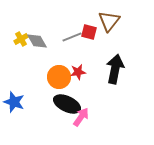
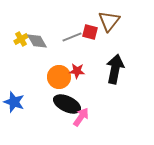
red square: moved 1 px right
red star: moved 1 px left, 1 px up; rotated 14 degrees clockwise
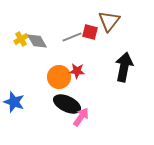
black arrow: moved 9 px right, 2 px up
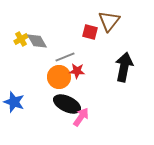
gray line: moved 7 px left, 20 px down
